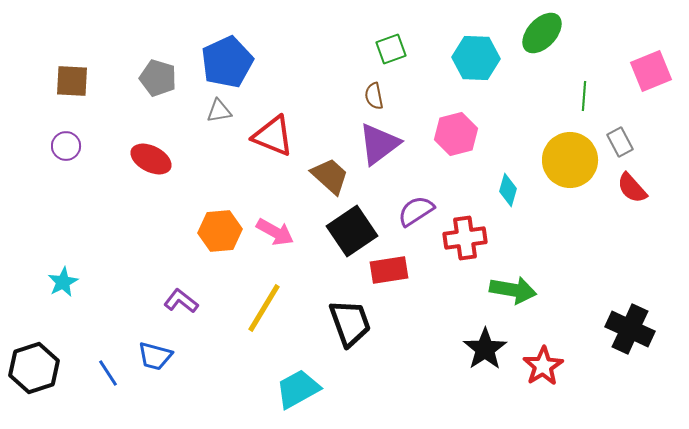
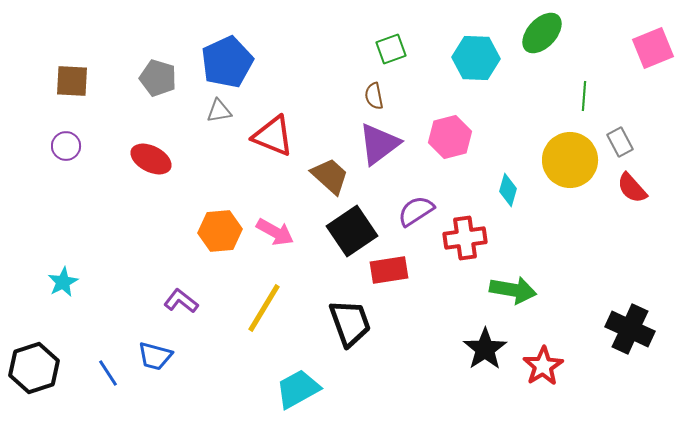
pink square: moved 2 px right, 23 px up
pink hexagon: moved 6 px left, 3 px down
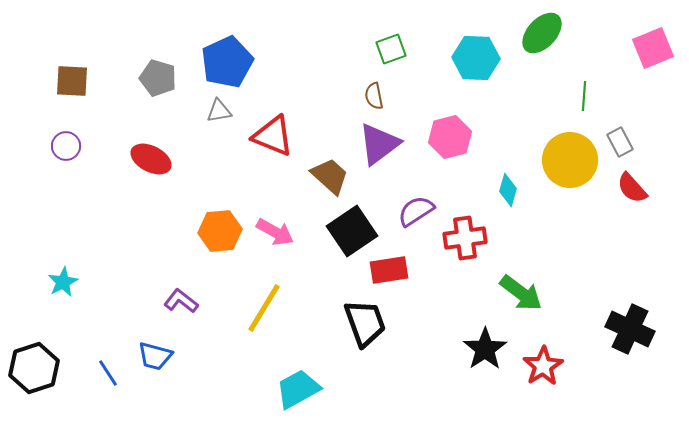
green arrow: moved 8 px right, 3 px down; rotated 27 degrees clockwise
black trapezoid: moved 15 px right
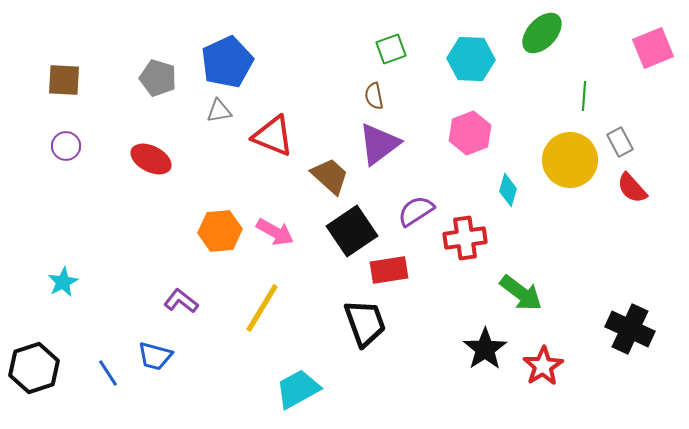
cyan hexagon: moved 5 px left, 1 px down
brown square: moved 8 px left, 1 px up
pink hexagon: moved 20 px right, 4 px up; rotated 6 degrees counterclockwise
yellow line: moved 2 px left
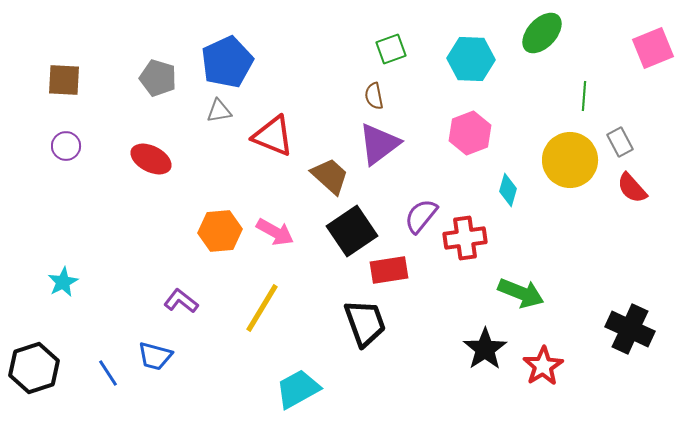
purple semicircle: moved 5 px right, 5 px down; rotated 18 degrees counterclockwise
green arrow: rotated 15 degrees counterclockwise
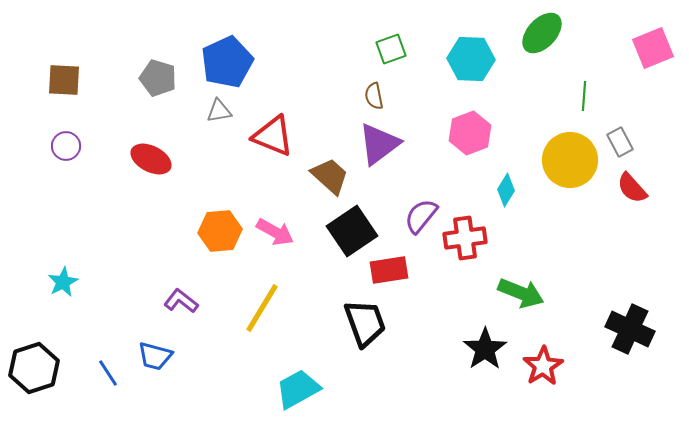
cyan diamond: moved 2 px left; rotated 16 degrees clockwise
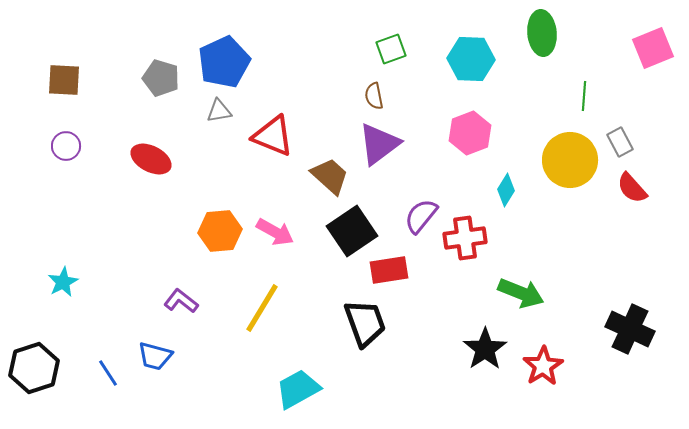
green ellipse: rotated 48 degrees counterclockwise
blue pentagon: moved 3 px left
gray pentagon: moved 3 px right
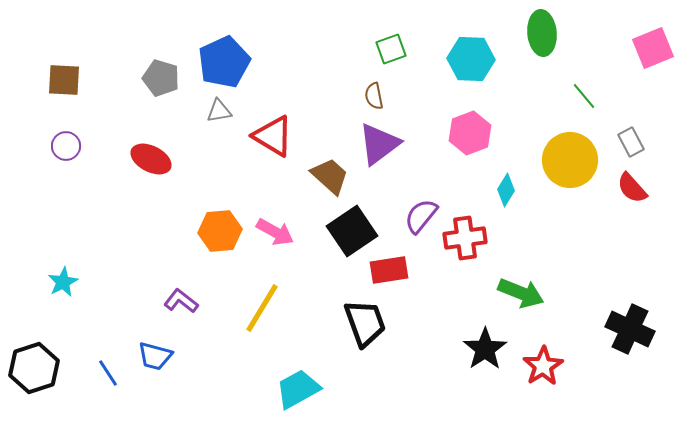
green line: rotated 44 degrees counterclockwise
red triangle: rotated 9 degrees clockwise
gray rectangle: moved 11 px right
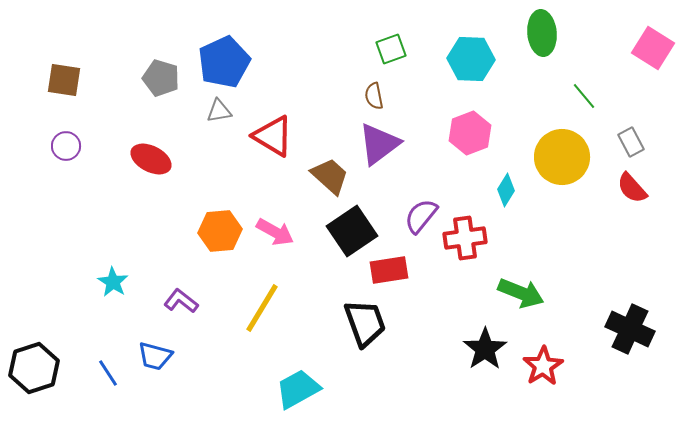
pink square: rotated 36 degrees counterclockwise
brown square: rotated 6 degrees clockwise
yellow circle: moved 8 px left, 3 px up
cyan star: moved 50 px right; rotated 12 degrees counterclockwise
